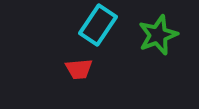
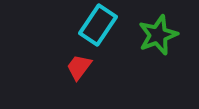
red trapezoid: moved 2 px up; rotated 132 degrees clockwise
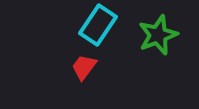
red trapezoid: moved 5 px right
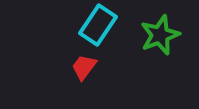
green star: moved 2 px right
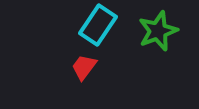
green star: moved 2 px left, 4 px up
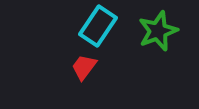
cyan rectangle: moved 1 px down
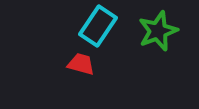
red trapezoid: moved 3 px left, 3 px up; rotated 68 degrees clockwise
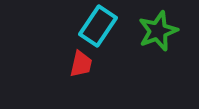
red trapezoid: rotated 88 degrees clockwise
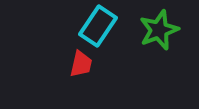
green star: moved 1 px right, 1 px up
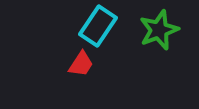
red trapezoid: rotated 20 degrees clockwise
